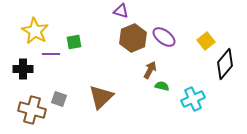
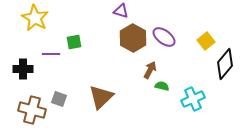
yellow star: moved 13 px up
brown hexagon: rotated 8 degrees counterclockwise
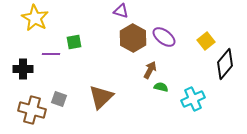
green semicircle: moved 1 px left, 1 px down
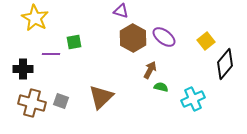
gray square: moved 2 px right, 2 px down
brown cross: moved 7 px up
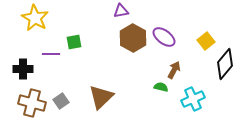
purple triangle: rotated 28 degrees counterclockwise
brown arrow: moved 24 px right
gray square: rotated 35 degrees clockwise
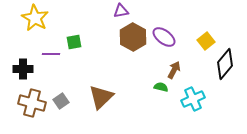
brown hexagon: moved 1 px up
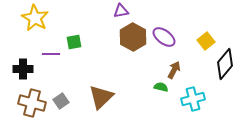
cyan cross: rotated 10 degrees clockwise
